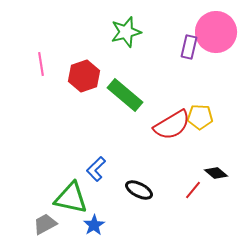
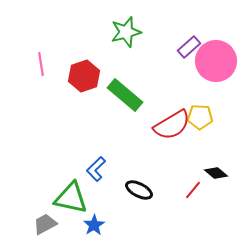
pink circle: moved 29 px down
purple rectangle: rotated 35 degrees clockwise
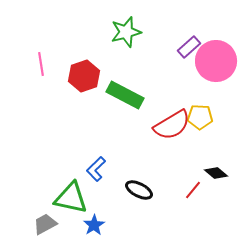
green rectangle: rotated 12 degrees counterclockwise
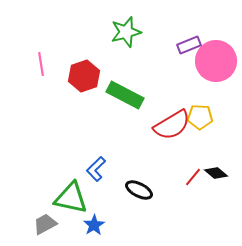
purple rectangle: moved 2 px up; rotated 20 degrees clockwise
red line: moved 13 px up
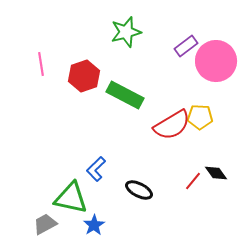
purple rectangle: moved 3 px left, 1 px down; rotated 15 degrees counterclockwise
black diamond: rotated 15 degrees clockwise
red line: moved 4 px down
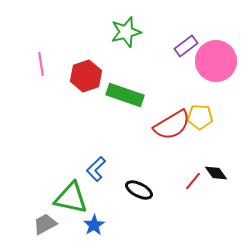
red hexagon: moved 2 px right
green rectangle: rotated 9 degrees counterclockwise
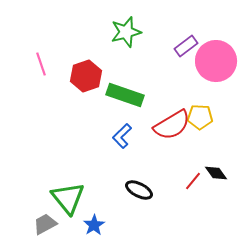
pink line: rotated 10 degrees counterclockwise
blue L-shape: moved 26 px right, 33 px up
green triangle: moved 3 px left; rotated 39 degrees clockwise
